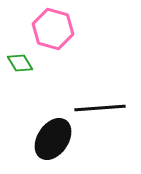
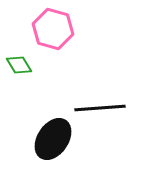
green diamond: moved 1 px left, 2 px down
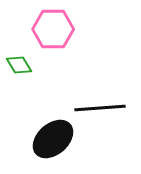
pink hexagon: rotated 15 degrees counterclockwise
black ellipse: rotated 15 degrees clockwise
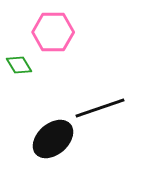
pink hexagon: moved 3 px down
black line: rotated 15 degrees counterclockwise
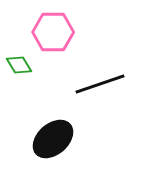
black line: moved 24 px up
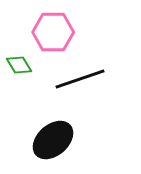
black line: moved 20 px left, 5 px up
black ellipse: moved 1 px down
